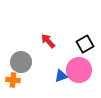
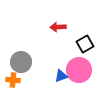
red arrow: moved 10 px right, 14 px up; rotated 49 degrees counterclockwise
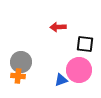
black square: rotated 36 degrees clockwise
blue triangle: moved 4 px down
orange cross: moved 5 px right, 4 px up
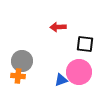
gray circle: moved 1 px right, 1 px up
pink circle: moved 2 px down
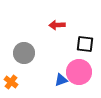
red arrow: moved 1 px left, 2 px up
gray circle: moved 2 px right, 8 px up
orange cross: moved 7 px left, 6 px down; rotated 32 degrees clockwise
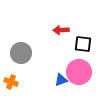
red arrow: moved 4 px right, 5 px down
black square: moved 2 px left
gray circle: moved 3 px left
orange cross: rotated 16 degrees counterclockwise
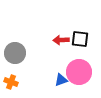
red arrow: moved 10 px down
black square: moved 3 px left, 5 px up
gray circle: moved 6 px left
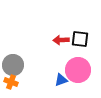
gray circle: moved 2 px left, 12 px down
pink circle: moved 1 px left, 2 px up
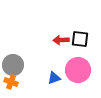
blue triangle: moved 7 px left, 2 px up
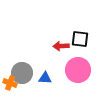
red arrow: moved 6 px down
gray circle: moved 9 px right, 8 px down
blue triangle: moved 9 px left; rotated 24 degrees clockwise
orange cross: moved 1 px left, 1 px down
